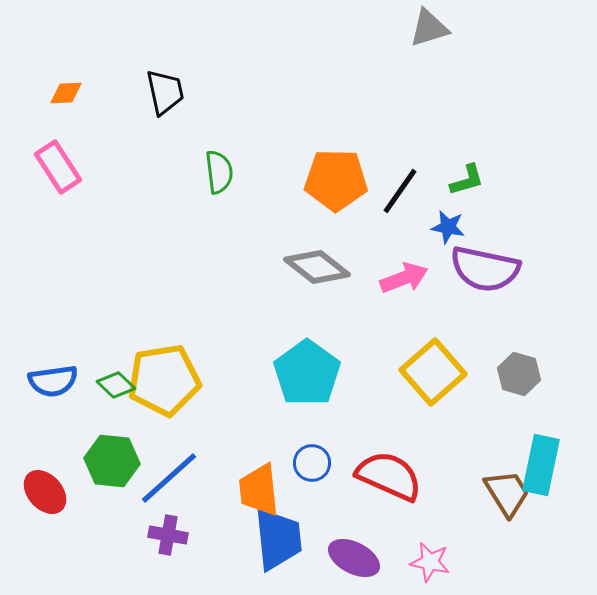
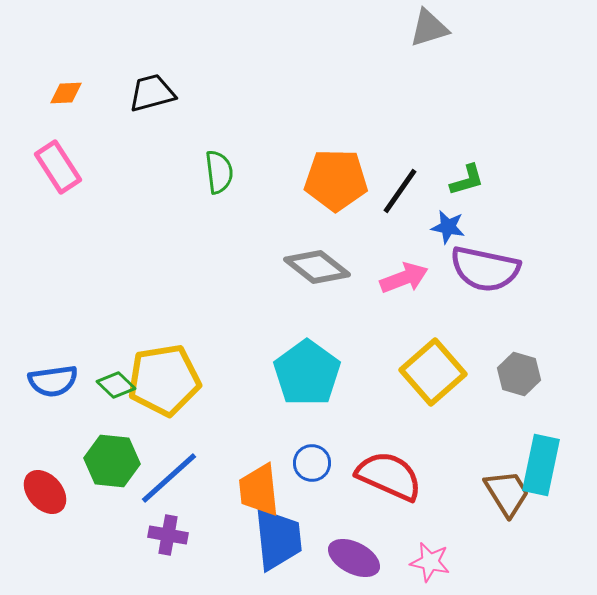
black trapezoid: moved 13 px left, 1 px down; rotated 93 degrees counterclockwise
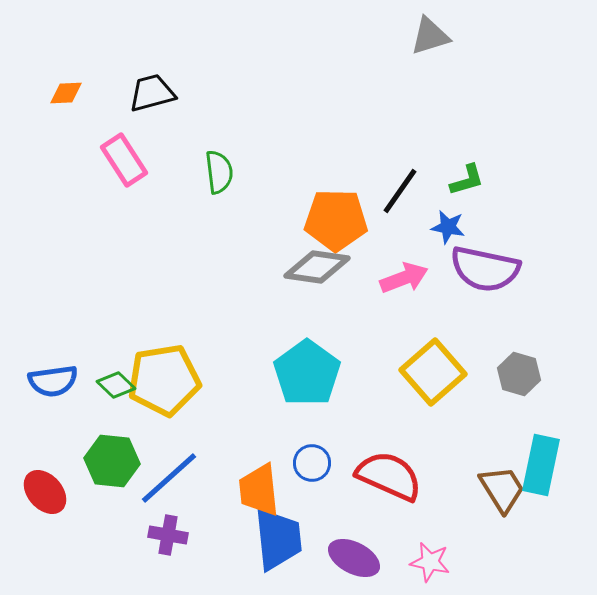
gray triangle: moved 1 px right, 8 px down
pink rectangle: moved 66 px right, 7 px up
orange pentagon: moved 40 px down
gray diamond: rotated 30 degrees counterclockwise
brown trapezoid: moved 5 px left, 4 px up
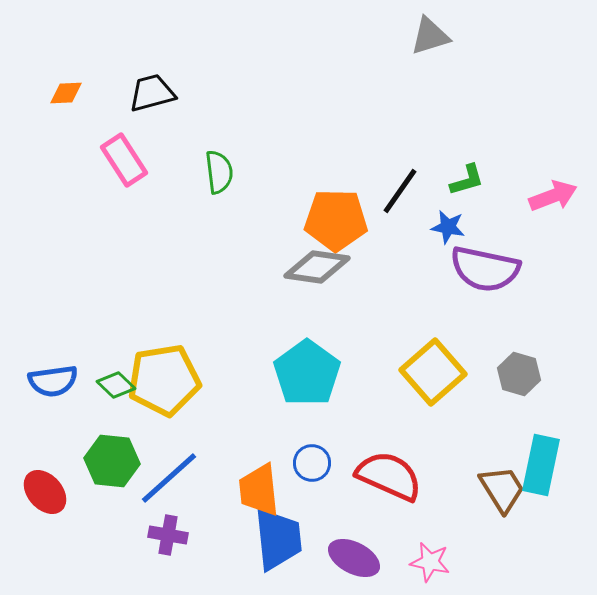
pink arrow: moved 149 px right, 82 px up
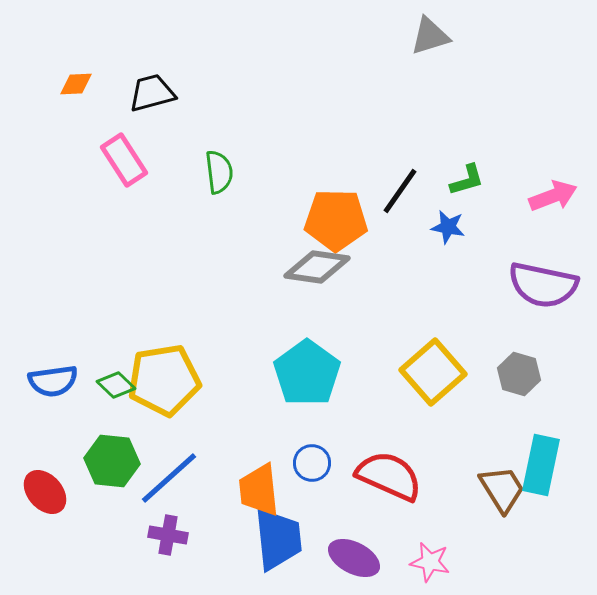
orange diamond: moved 10 px right, 9 px up
purple semicircle: moved 58 px right, 16 px down
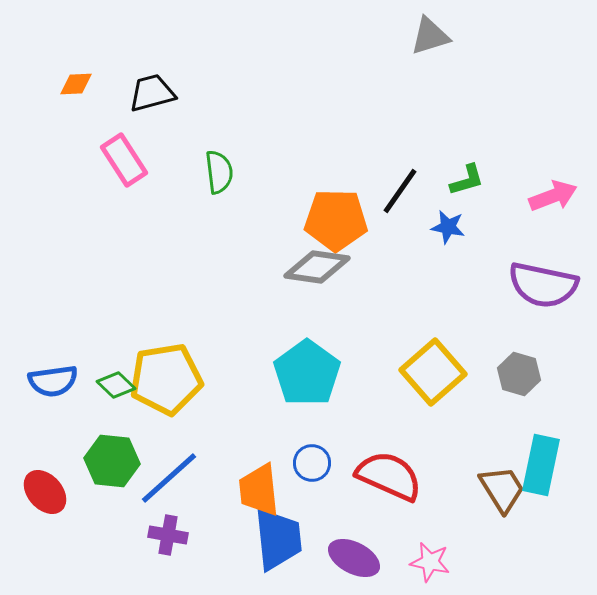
yellow pentagon: moved 2 px right, 1 px up
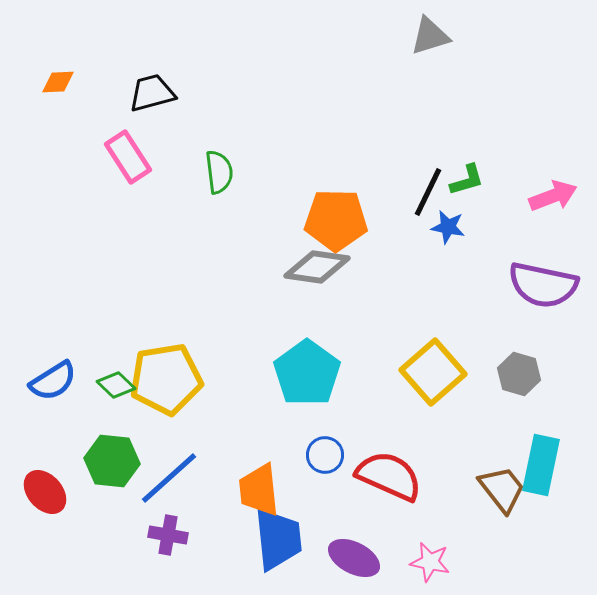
orange diamond: moved 18 px left, 2 px up
pink rectangle: moved 4 px right, 3 px up
black line: moved 28 px right, 1 px down; rotated 9 degrees counterclockwise
blue semicircle: rotated 24 degrees counterclockwise
blue circle: moved 13 px right, 8 px up
brown trapezoid: rotated 6 degrees counterclockwise
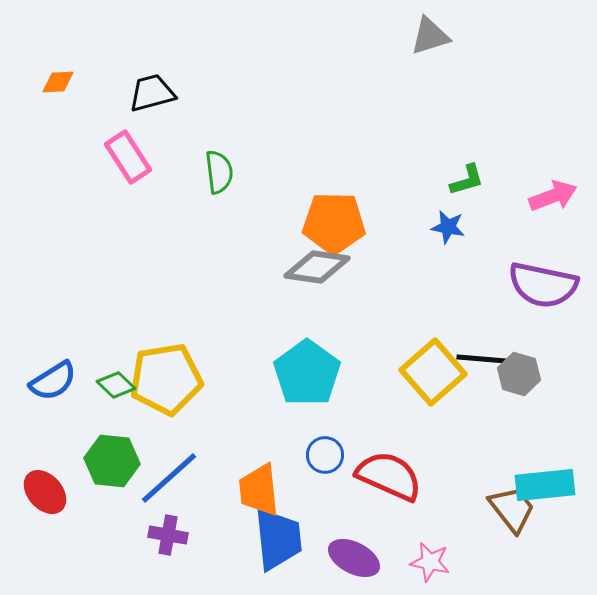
black line: moved 54 px right, 167 px down; rotated 69 degrees clockwise
orange pentagon: moved 2 px left, 3 px down
cyan rectangle: moved 4 px right, 20 px down; rotated 72 degrees clockwise
brown trapezoid: moved 10 px right, 20 px down
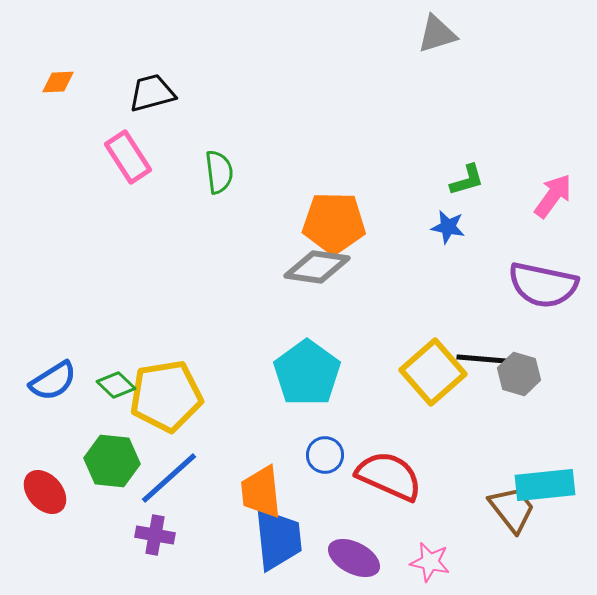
gray triangle: moved 7 px right, 2 px up
pink arrow: rotated 33 degrees counterclockwise
yellow pentagon: moved 17 px down
orange trapezoid: moved 2 px right, 2 px down
purple cross: moved 13 px left
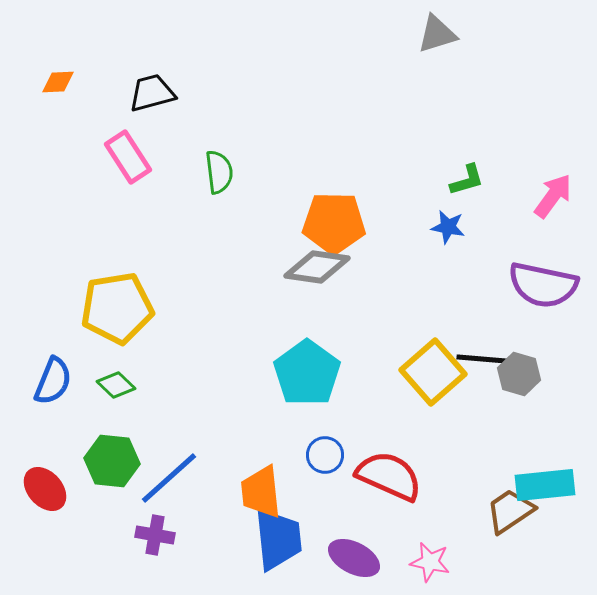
blue semicircle: rotated 36 degrees counterclockwise
yellow pentagon: moved 49 px left, 88 px up
red ellipse: moved 3 px up
brown trapezoid: moved 2 px left, 2 px down; rotated 86 degrees counterclockwise
